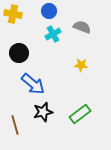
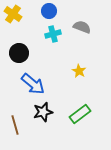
yellow cross: rotated 24 degrees clockwise
cyan cross: rotated 14 degrees clockwise
yellow star: moved 2 px left, 6 px down; rotated 24 degrees clockwise
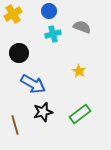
yellow cross: rotated 24 degrees clockwise
blue arrow: rotated 10 degrees counterclockwise
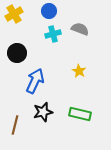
yellow cross: moved 1 px right
gray semicircle: moved 2 px left, 2 px down
black circle: moved 2 px left
blue arrow: moved 2 px right, 3 px up; rotated 95 degrees counterclockwise
green rectangle: rotated 50 degrees clockwise
brown line: rotated 30 degrees clockwise
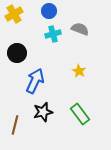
green rectangle: rotated 40 degrees clockwise
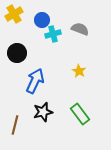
blue circle: moved 7 px left, 9 px down
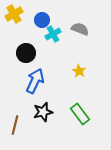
cyan cross: rotated 14 degrees counterclockwise
black circle: moved 9 px right
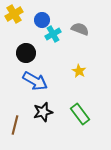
blue arrow: rotated 95 degrees clockwise
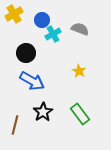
blue arrow: moved 3 px left
black star: rotated 18 degrees counterclockwise
